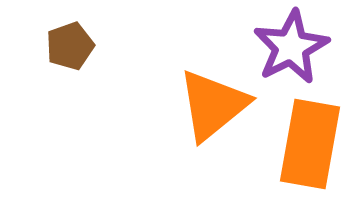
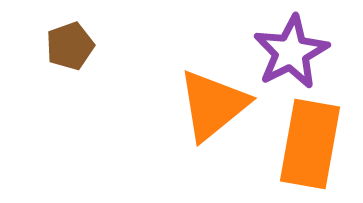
purple star: moved 5 px down
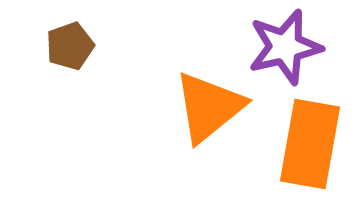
purple star: moved 6 px left, 5 px up; rotated 14 degrees clockwise
orange triangle: moved 4 px left, 2 px down
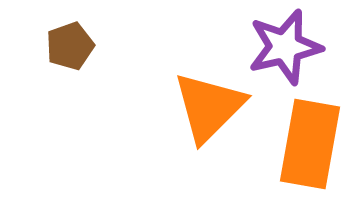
orange triangle: rotated 6 degrees counterclockwise
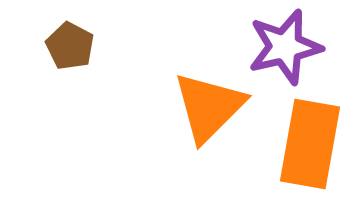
brown pentagon: rotated 24 degrees counterclockwise
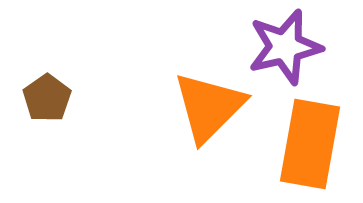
brown pentagon: moved 23 px left, 52 px down; rotated 9 degrees clockwise
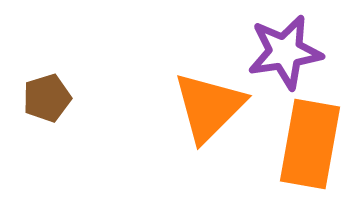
purple star: moved 5 px down; rotated 4 degrees clockwise
brown pentagon: rotated 18 degrees clockwise
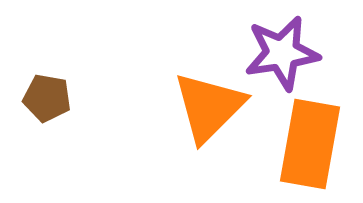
purple star: moved 3 px left, 1 px down
brown pentagon: rotated 27 degrees clockwise
